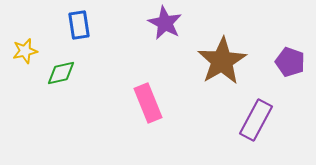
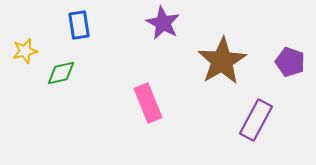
purple star: moved 2 px left
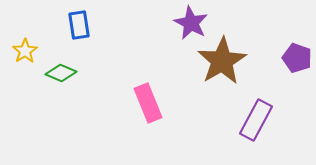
purple star: moved 28 px right
yellow star: rotated 20 degrees counterclockwise
purple pentagon: moved 7 px right, 4 px up
green diamond: rotated 36 degrees clockwise
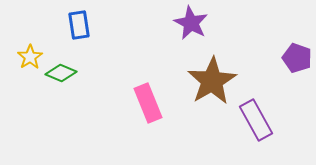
yellow star: moved 5 px right, 6 px down
brown star: moved 10 px left, 20 px down
purple rectangle: rotated 57 degrees counterclockwise
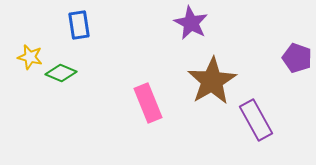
yellow star: rotated 25 degrees counterclockwise
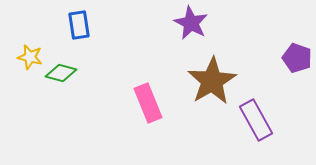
green diamond: rotated 8 degrees counterclockwise
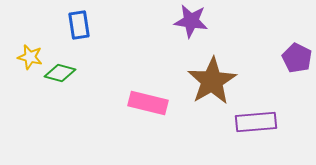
purple star: moved 2 px up; rotated 20 degrees counterclockwise
purple pentagon: rotated 8 degrees clockwise
green diamond: moved 1 px left
pink rectangle: rotated 54 degrees counterclockwise
purple rectangle: moved 2 px down; rotated 66 degrees counterclockwise
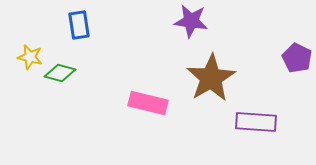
brown star: moved 1 px left, 3 px up
purple rectangle: rotated 9 degrees clockwise
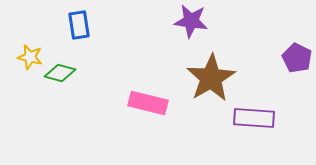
purple rectangle: moved 2 px left, 4 px up
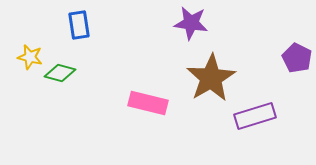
purple star: moved 2 px down
purple rectangle: moved 1 px right, 2 px up; rotated 21 degrees counterclockwise
